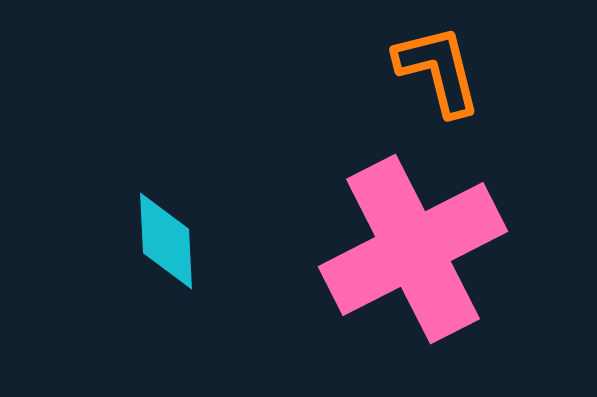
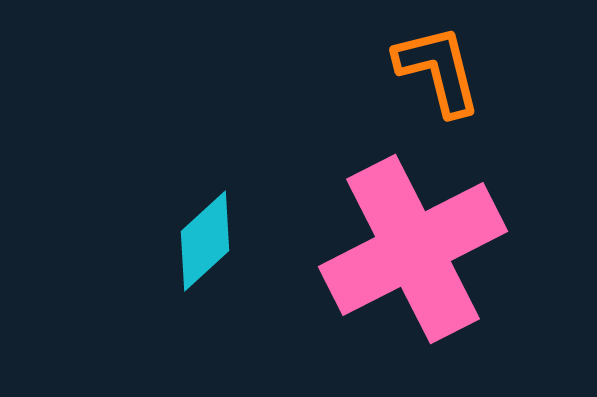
cyan diamond: moved 39 px right; rotated 50 degrees clockwise
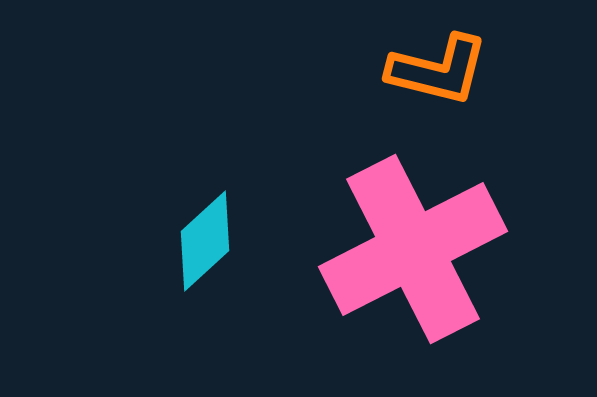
orange L-shape: rotated 118 degrees clockwise
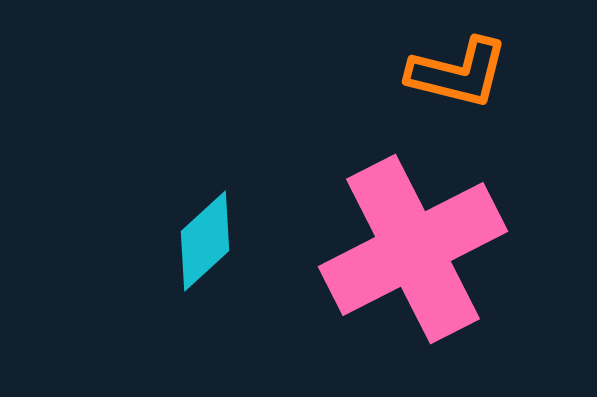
orange L-shape: moved 20 px right, 3 px down
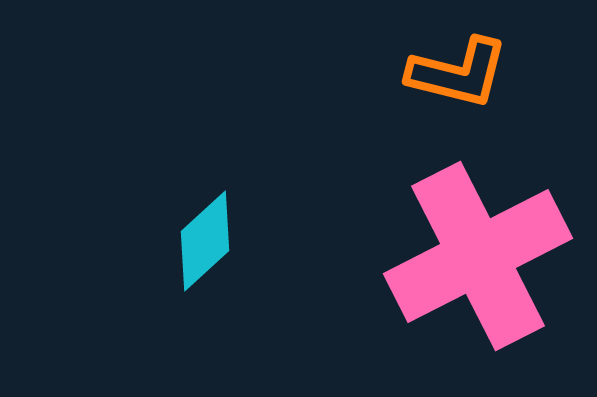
pink cross: moved 65 px right, 7 px down
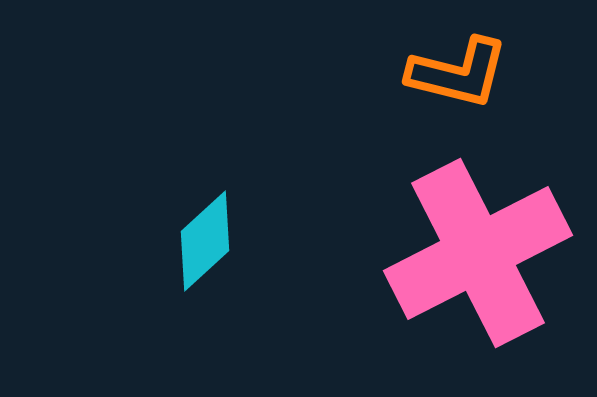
pink cross: moved 3 px up
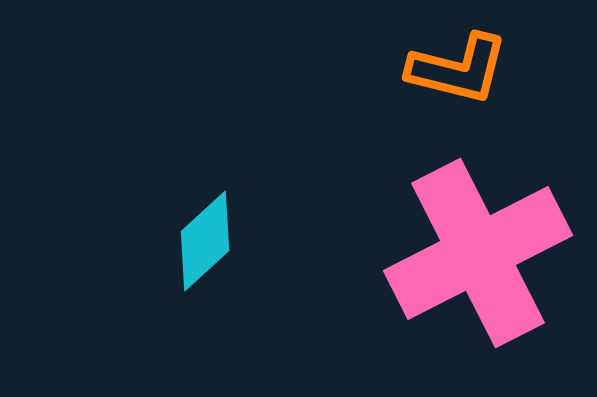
orange L-shape: moved 4 px up
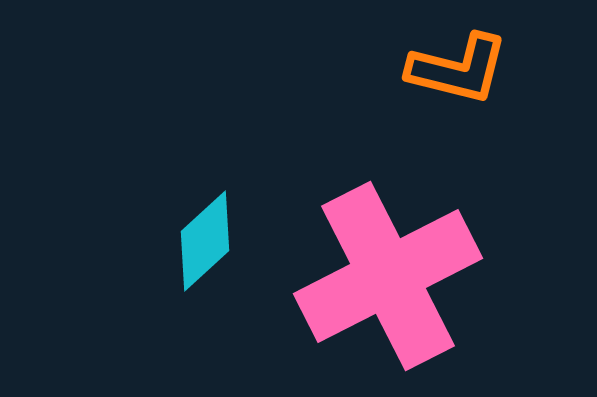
pink cross: moved 90 px left, 23 px down
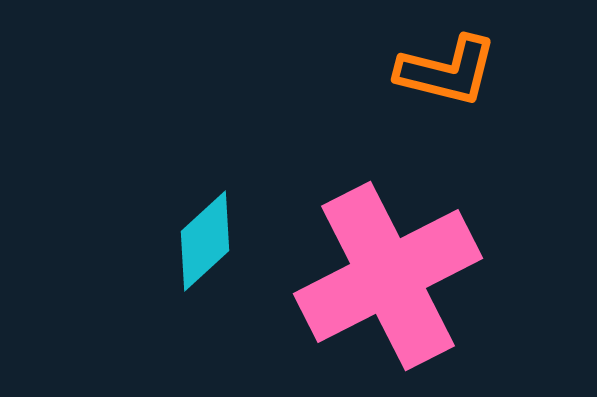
orange L-shape: moved 11 px left, 2 px down
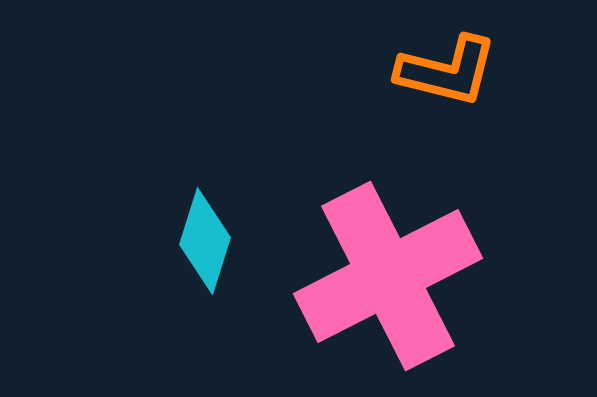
cyan diamond: rotated 30 degrees counterclockwise
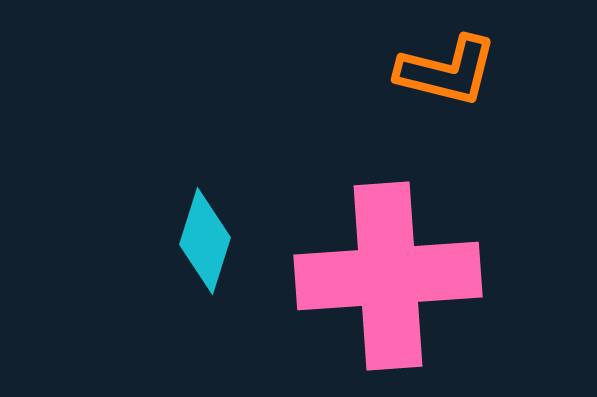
pink cross: rotated 23 degrees clockwise
